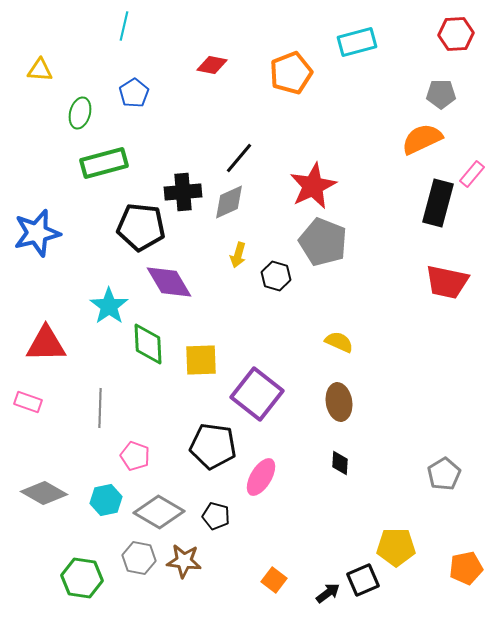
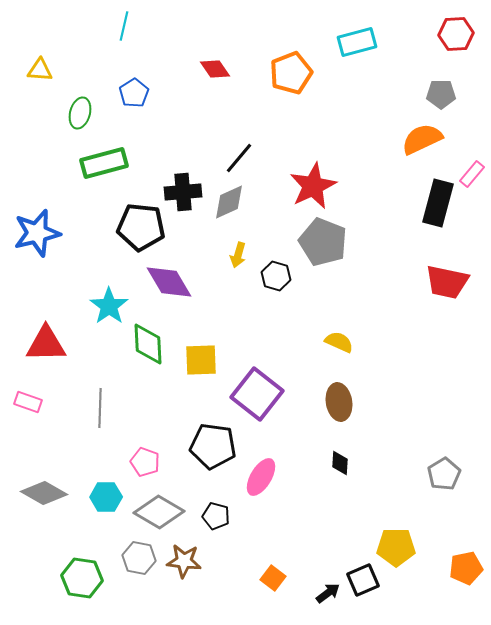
red diamond at (212, 65): moved 3 px right, 4 px down; rotated 44 degrees clockwise
pink pentagon at (135, 456): moved 10 px right, 6 px down
cyan hexagon at (106, 500): moved 3 px up; rotated 12 degrees clockwise
orange square at (274, 580): moved 1 px left, 2 px up
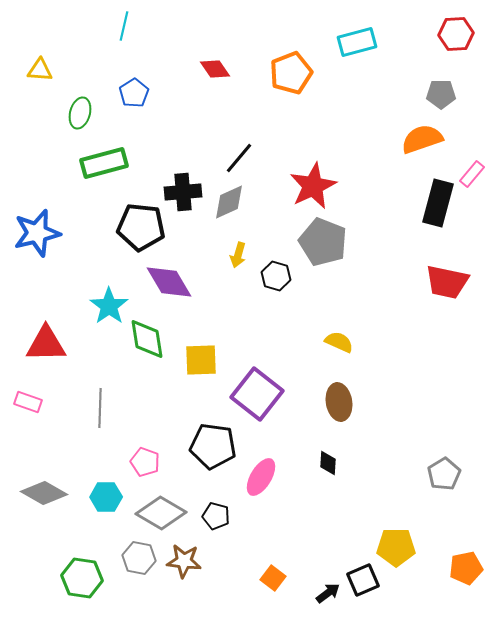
orange semicircle at (422, 139): rotated 6 degrees clockwise
green diamond at (148, 344): moved 1 px left, 5 px up; rotated 6 degrees counterclockwise
black diamond at (340, 463): moved 12 px left
gray diamond at (159, 512): moved 2 px right, 1 px down
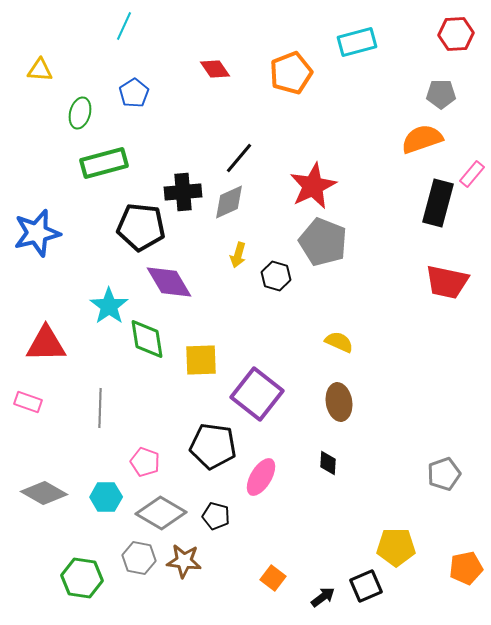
cyan line at (124, 26): rotated 12 degrees clockwise
gray pentagon at (444, 474): rotated 12 degrees clockwise
black square at (363, 580): moved 3 px right, 6 px down
black arrow at (328, 593): moved 5 px left, 4 px down
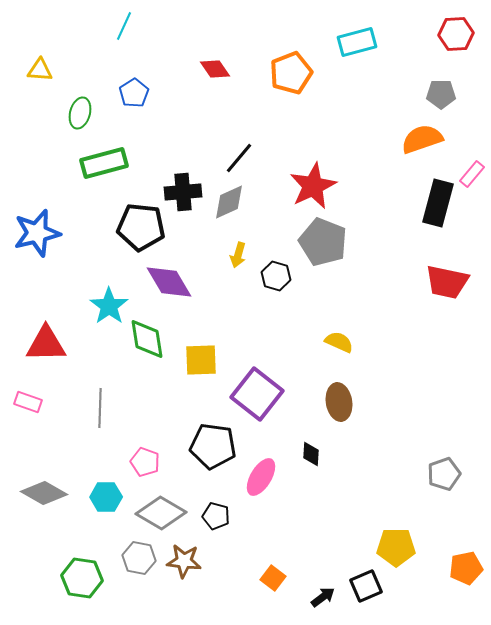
black diamond at (328, 463): moved 17 px left, 9 px up
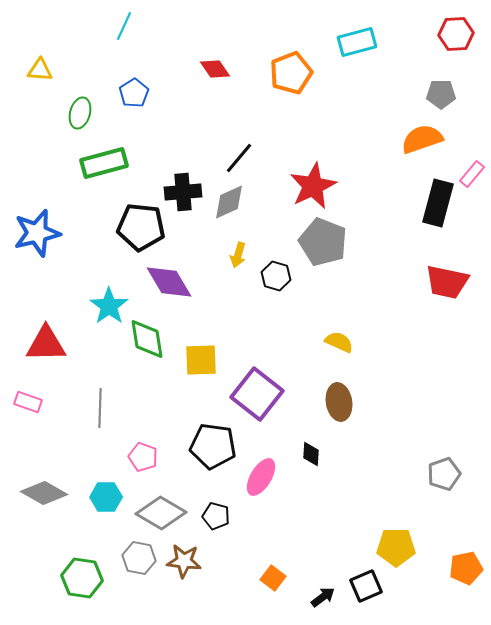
pink pentagon at (145, 462): moved 2 px left, 5 px up
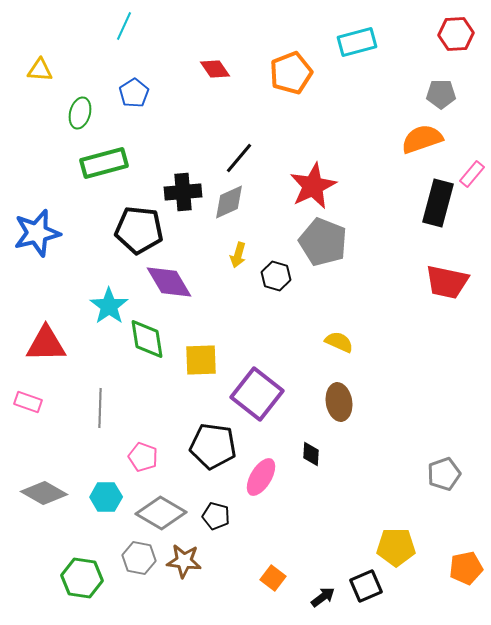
black pentagon at (141, 227): moved 2 px left, 3 px down
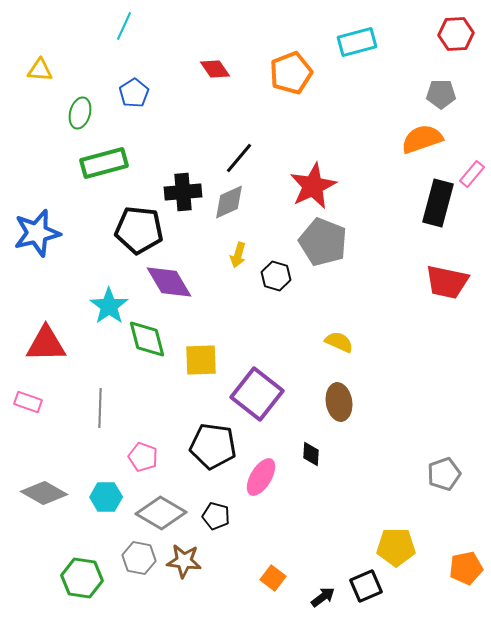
green diamond at (147, 339): rotated 6 degrees counterclockwise
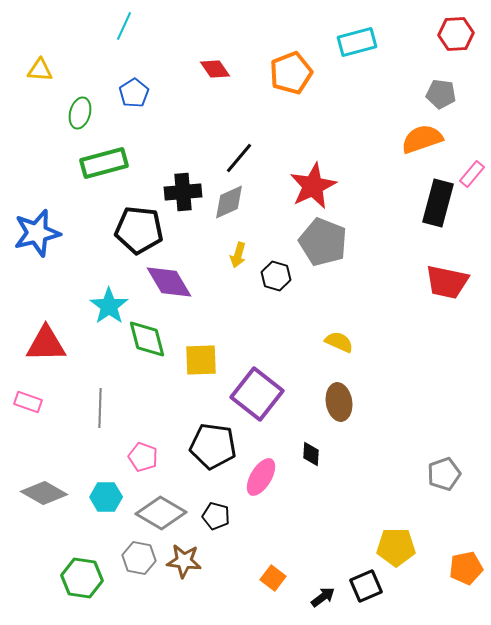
gray pentagon at (441, 94): rotated 8 degrees clockwise
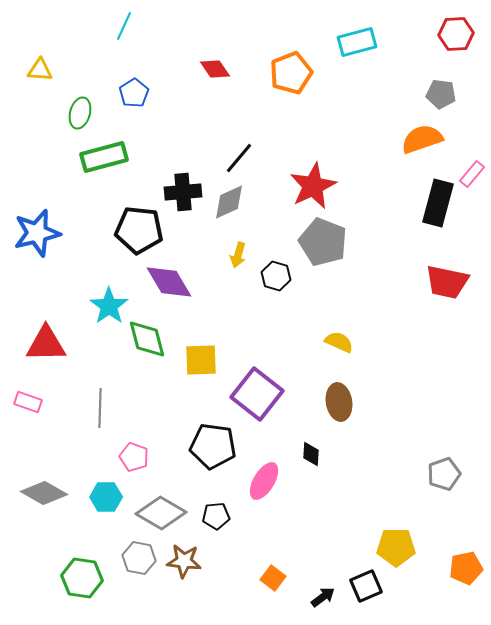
green rectangle at (104, 163): moved 6 px up
pink pentagon at (143, 457): moved 9 px left
pink ellipse at (261, 477): moved 3 px right, 4 px down
black pentagon at (216, 516): rotated 20 degrees counterclockwise
